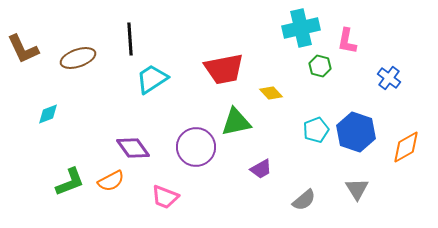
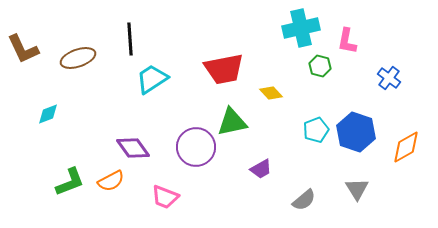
green triangle: moved 4 px left
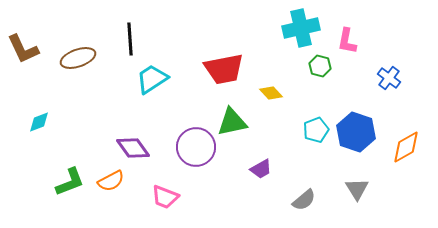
cyan diamond: moved 9 px left, 8 px down
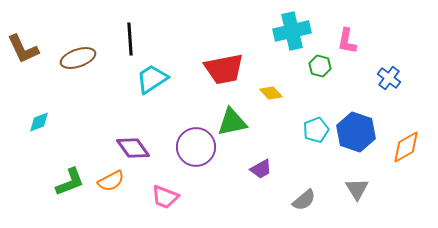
cyan cross: moved 9 px left, 3 px down
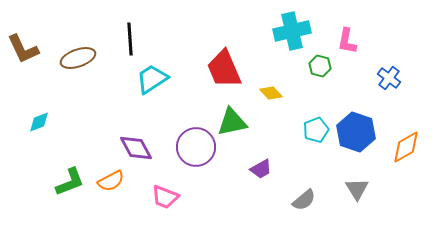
red trapezoid: rotated 78 degrees clockwise
purple diamond: moved 3 px right; rotated 8 degrees clockwise
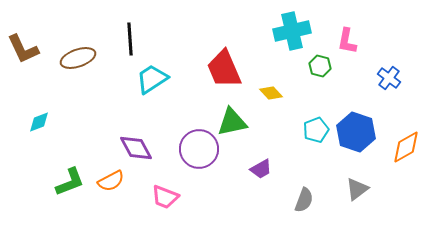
purple circle: moved 3 px right, 2 px down
gray triangle: rotated 25 degrees clockwise
gray semicircle: rotated 30 degrees counterclockwise
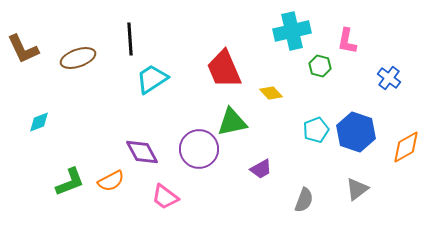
purple diamond: moved 6 px right, 4 px down
pink trapezoid: rotated 16 degrees clockwise
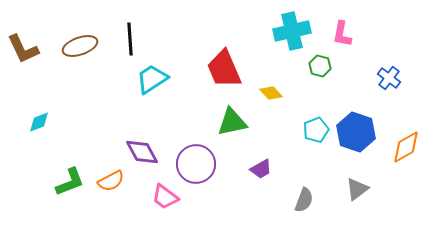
pink L-shape: moved 5 px left, 7 px up
brown ellipse: moved 2 px right, 12 px up
purple circle: moved 3 px left, 15 px down
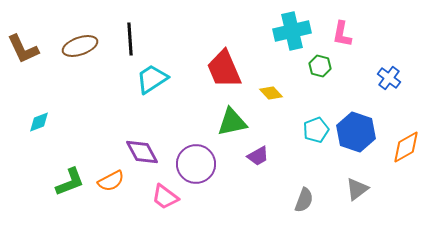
purple trapezoid: moved 3 px left, 13 px up
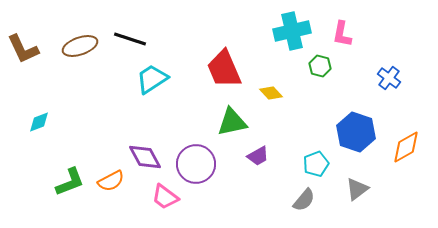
black line: rotated 68 degrees counterclockwise
cyan pentagon: moved 34 px down
purple diamond: moved 3 px right, 5 px down
gray semicircle: rotated 20 degrees clockwise
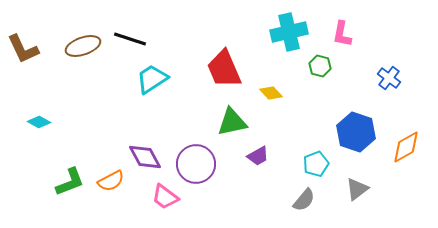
cyan cross: moved 3 px left, 1 px down
brown ellipse: moved 3 px right
cyan diamond: rotated 50 degrees clockwise
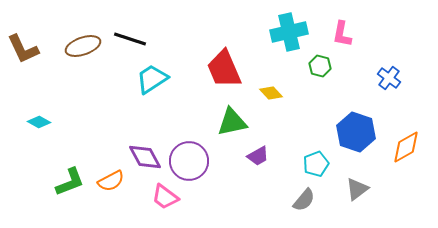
purple circle: moved 7 px left, 3 px up
